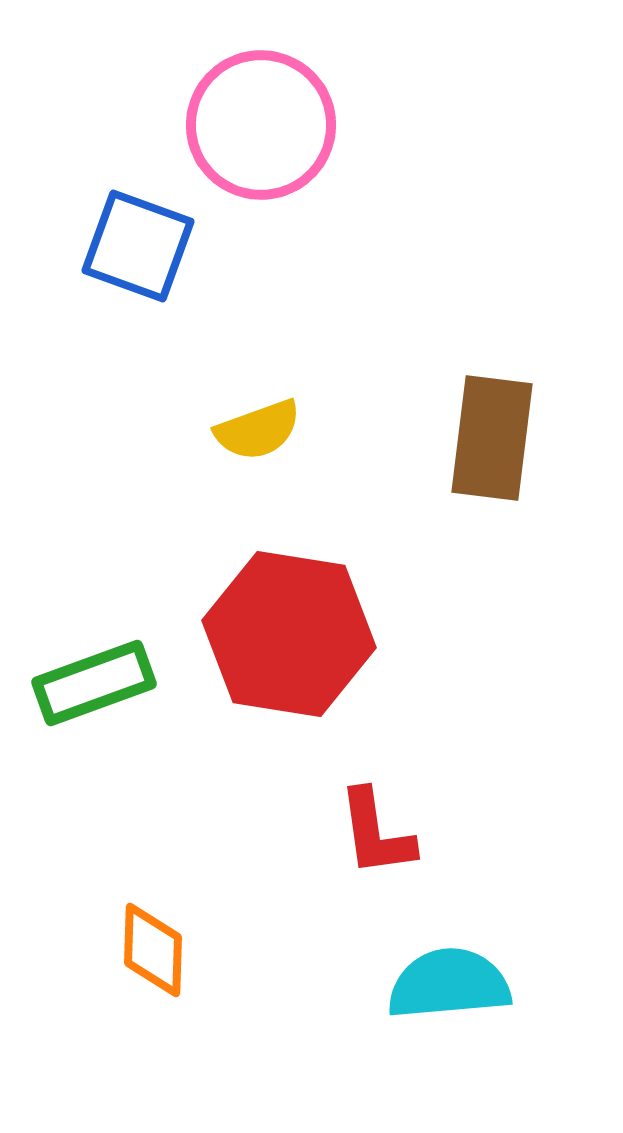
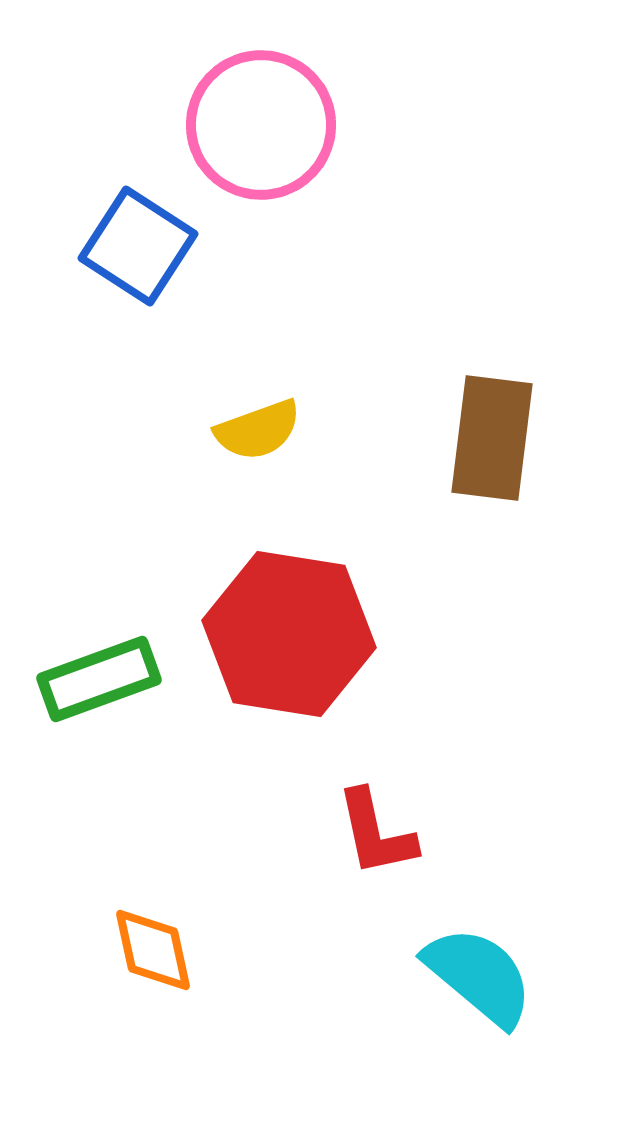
blue square: rotated 13 degrees clockwise
green rectangle: moved 5 px right, 4 px up
red L-shape: rotated 4 degrees counterclockwise
orange diamond: rotated 14 degrees counterclockwise
cyan semicircle: moved 30 px right, 8 px up; rotated 45 degrees clockwise
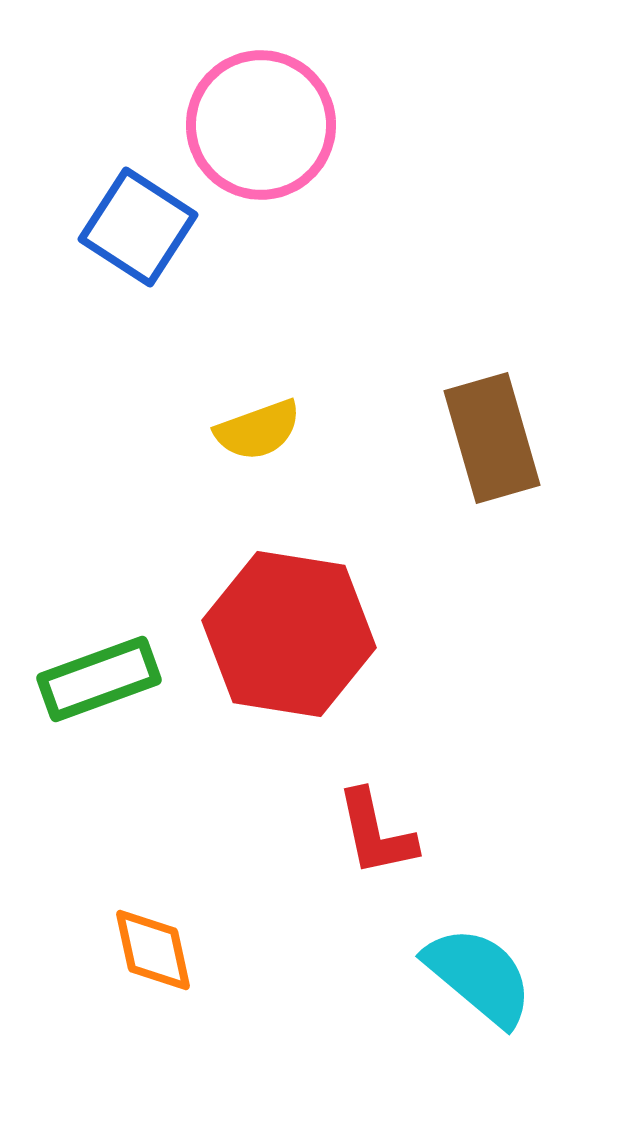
blue square: moved 19 px up
brown rectangle: rotated 23 degrees counterclockwise
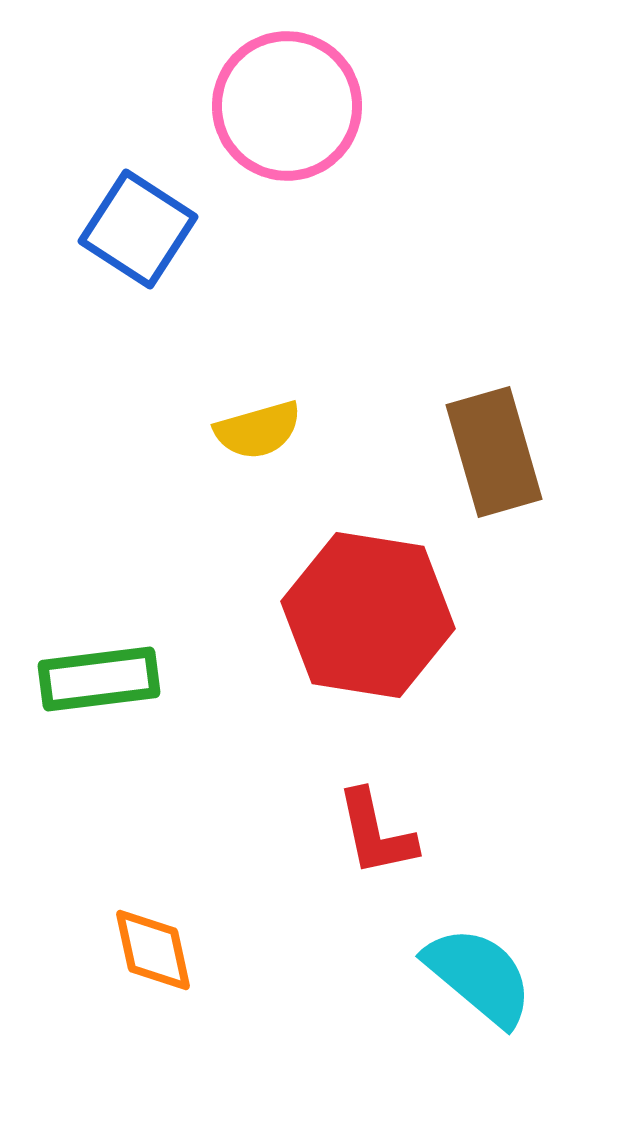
pink circle: moved 26 px right, 19 px up
blue square: moved 2 px down
yellow semicircle: rotated 4 degrees clockwise
brown rectangle: moved 2 px right, 14 px down
red hexagon: moved 79 px right, 19 px up
green rectangle: rotated 13 degrees clockwise
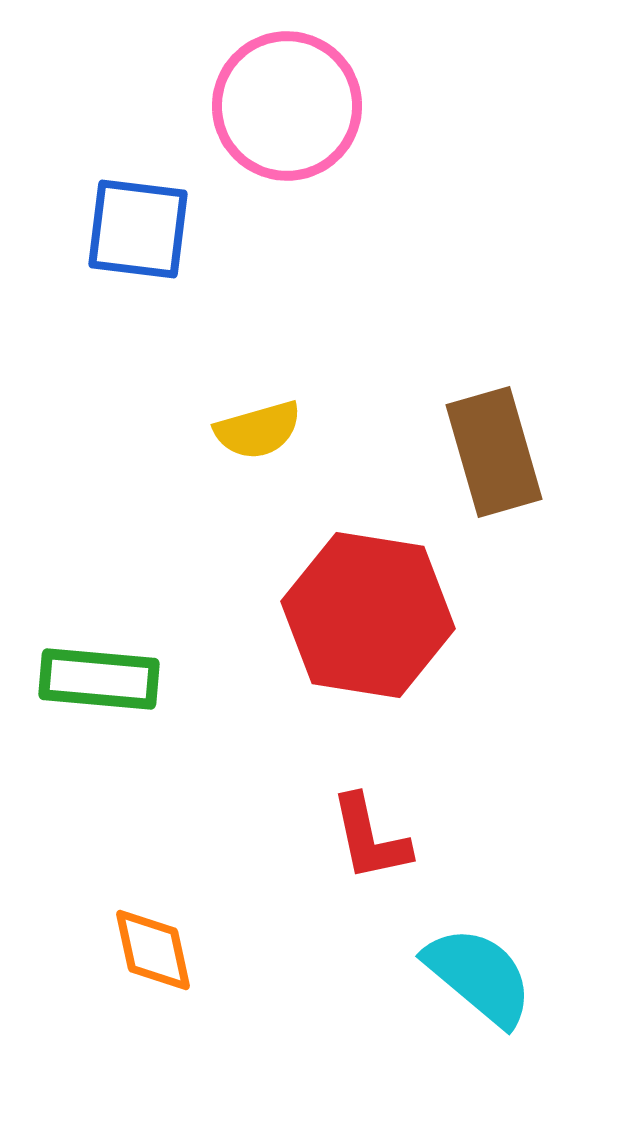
blue square: rotated 26 degrees counterclockwise
green rectangle: rotated 12 degrees clockwise
red L-shape: moved 6 px left, 5 px down
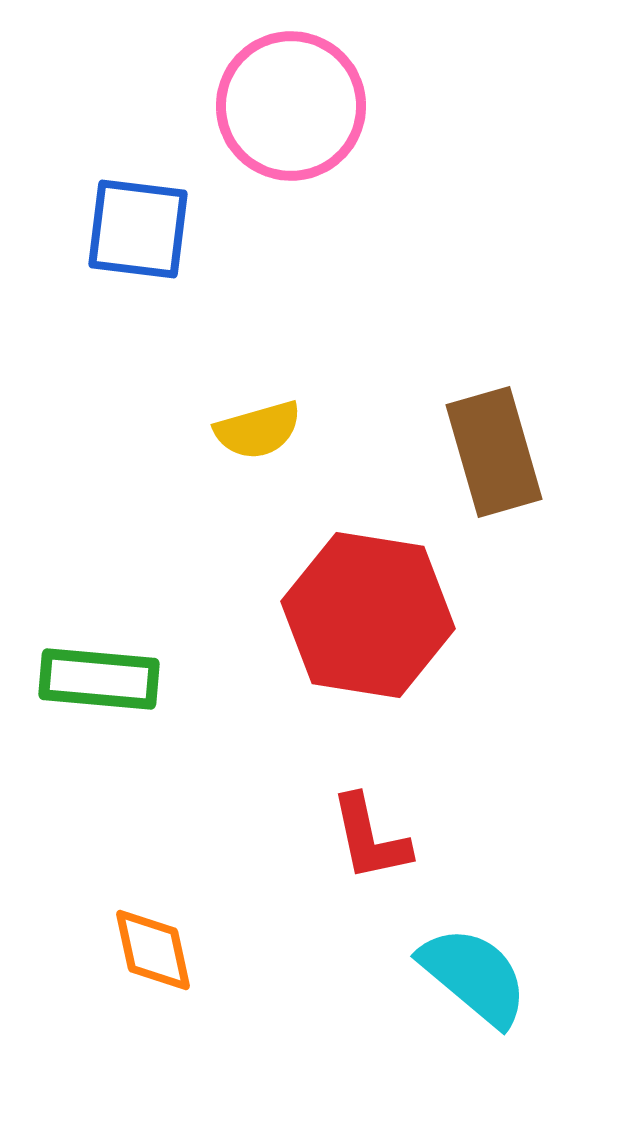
pink circle: moved 4 px right
cyan semicircle: moved 5 px left
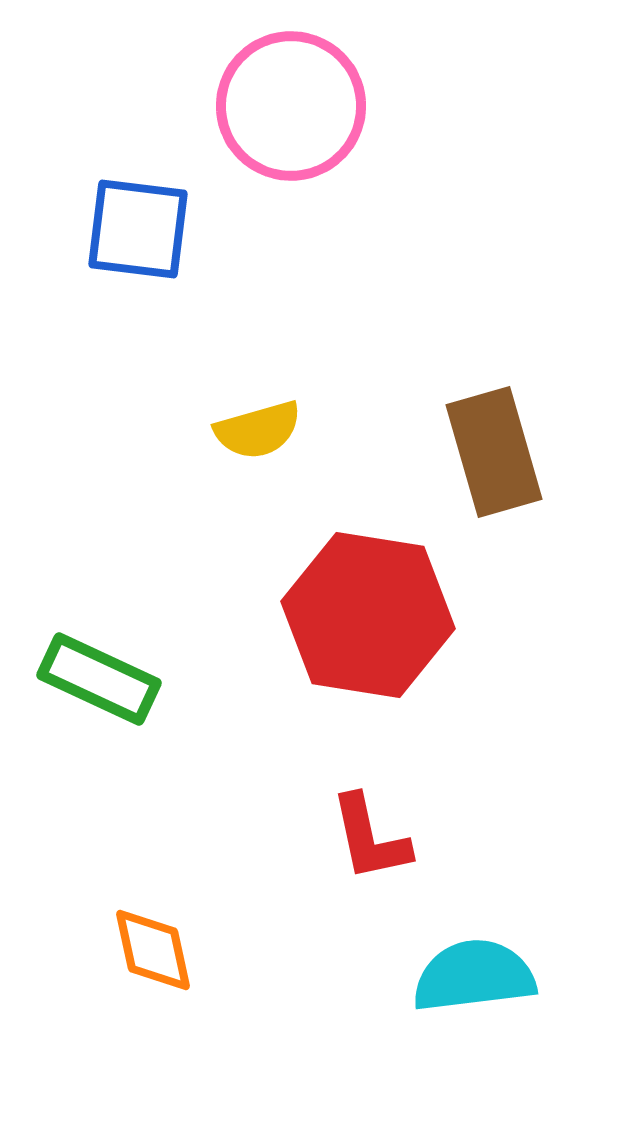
green rectangle: rotated 20 degrees clockwise
cyan semicircle: rotated 47 degrees counterclockwise
